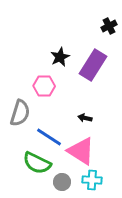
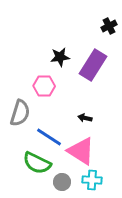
black star: rotated 18 degrees clockwise
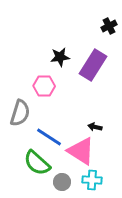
black arrow: moved 10 px right, 9 px down
green semicircle: rotated 16 degrees clockwise
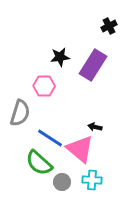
blue line: moved 1 px right, 1 px down
pink triangle: moved 1 px left, 2 px up; rotated 8 degrees clockwise
green semicircle: moved 2 px right
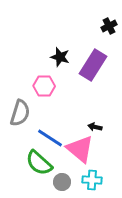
black star: rotated 24 degrees clockwise
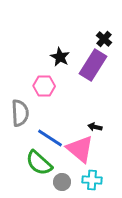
black cross: moved 5 px left, 13 px down; rotated 21 degrees counterclockwise
black star: rotated 12 degrees clockwise
gray semicircle: rotated 20 degrees counterclockwise
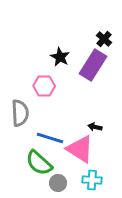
blue line: rotated 16 degrees counterclockwise
pink triangle: rotated 8 degrees counterclockwise
gray circle: moved 4 px left, 1 px down
